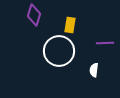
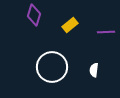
yellow rectangle: rotated 42 degrees clockwise
purple line: moved 1 px right, 11 px up
white circle: moved 7 px left, 16 px down
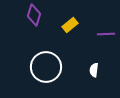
purple line: moved 2 px down
white circle: moved 6 px left
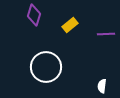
white semicircle: moved 8 px right, 16 px down
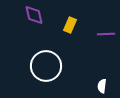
purple diamond: rotated 30 degrees counterclockwise
yellow rectangle: rotated 28 degrees counterclockwise
white circle: moved 1 px up
